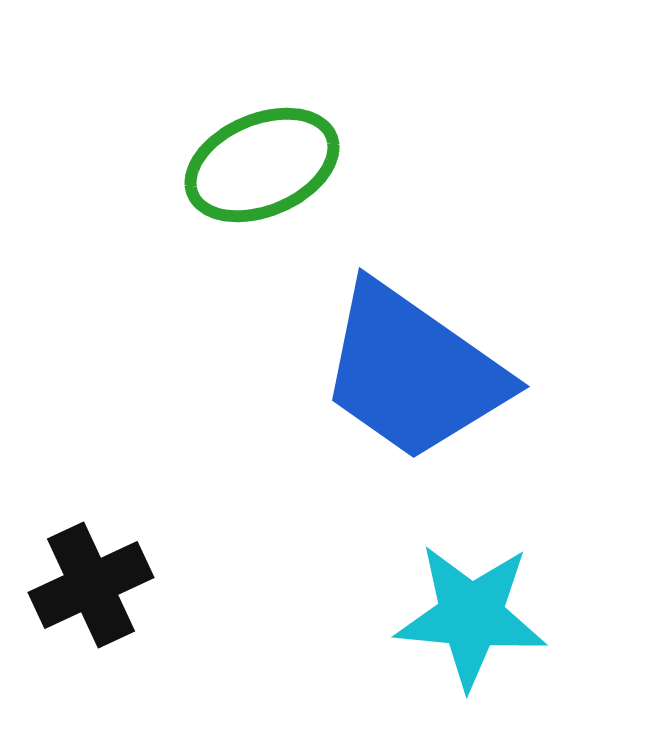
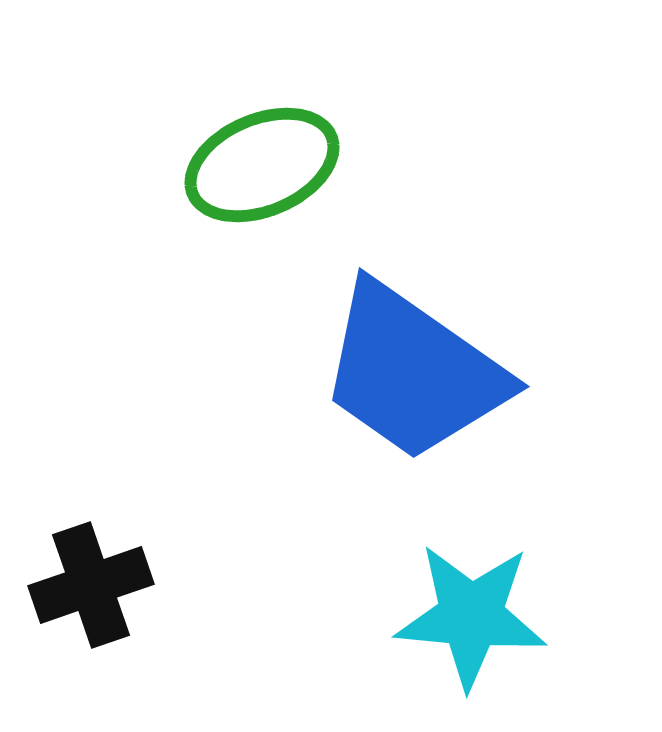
black cross: rotated 6 degrees clockwise
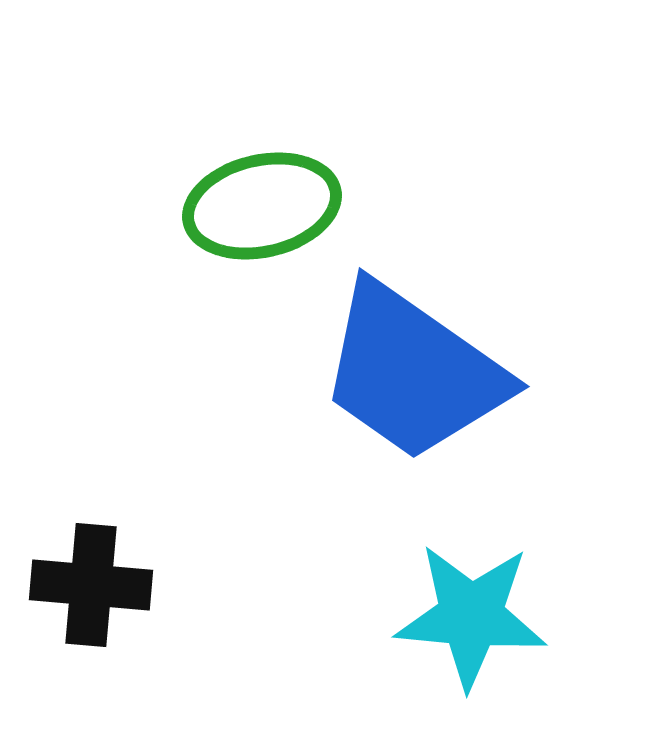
green ellipse: moved 41 px down; rotated 10 degrees clockwise
black cross: rotated 24 degrees clockwise
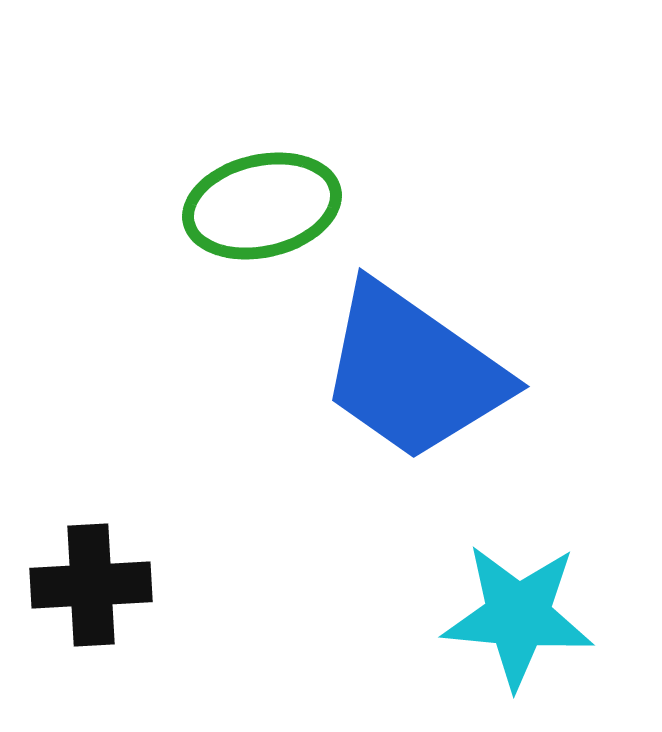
black cross: rotated 8 degrees counterclockwise
cyan star: moved 47 px right
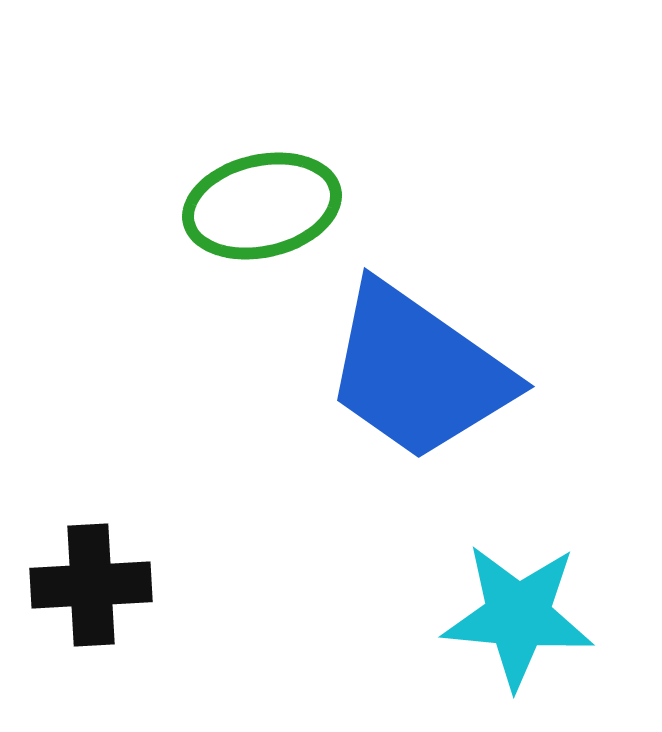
blue trapezoid: moved 5 px right
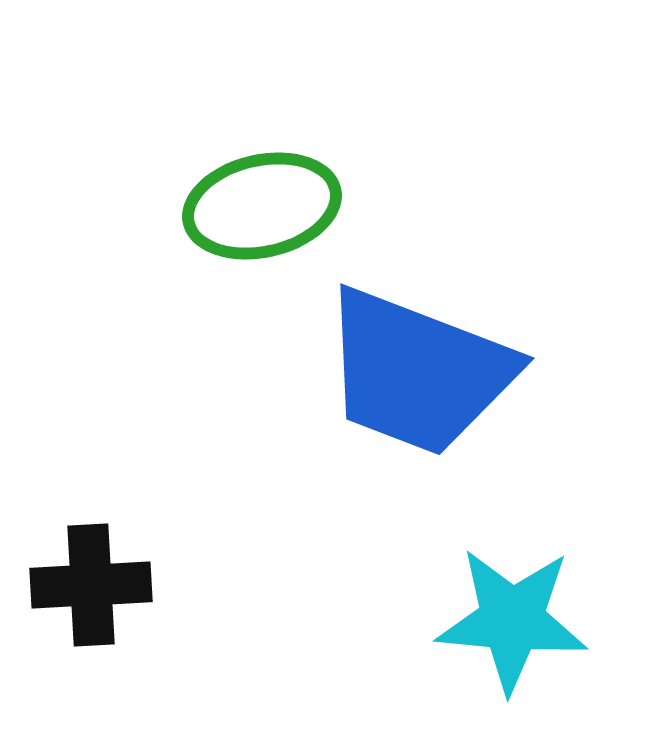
blue trapezoid: rotated 14 degrees counterclockwise
cyan star: moved 6 px left, 4 px down
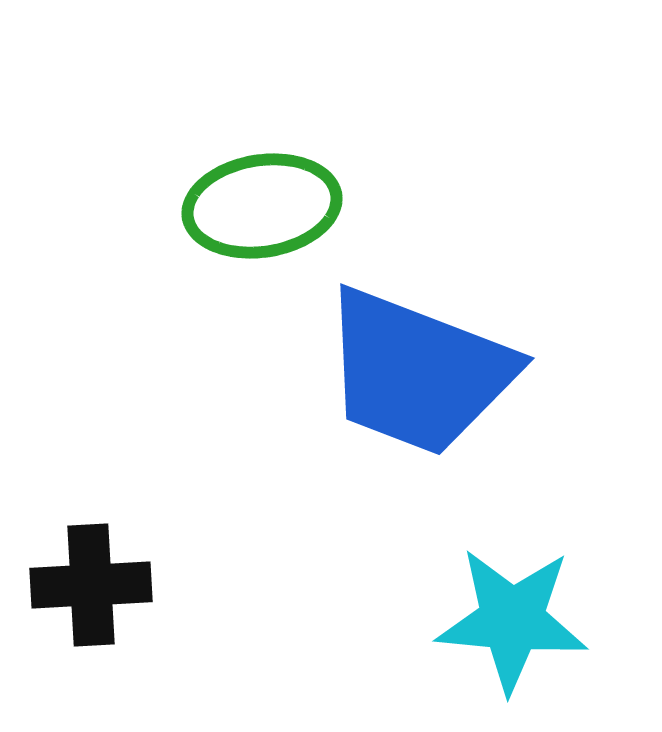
green ellipse: rotated 4 degrees clockwise
